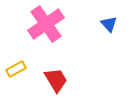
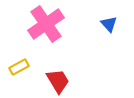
yellow rectangle: moved 3 px right, 2 px up
red trapezoid: moved 2 px right, 1 px down
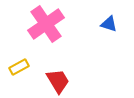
blue triangle: rotated 30 degrees counterclockwise
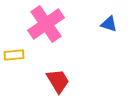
yellow rectangle: moved 5 px left, 12 px up; rotated 24 degrees clockwise
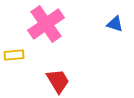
blue triangle: moved 6 px right
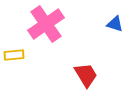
red trapezoid: moved 28 px right, 6 px up
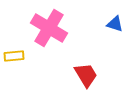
pink cross: moved 3 px right, 4 px down; rotated 24 degrees counterclockwise
yellow rectangle: moved 1 px down
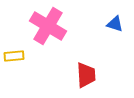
pink cross: moved 1 px left, 2 px up
red trapezoid: rotated 28 degrees clockwise
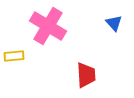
blue triangle: moved 1 px left, 1 px up; rotated 30 degrees clockwise
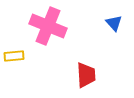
pink cross: rotated 9 degrees counterclockwise
